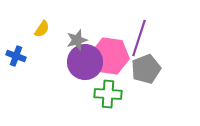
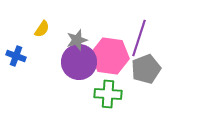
purple circle: moved 6 px left
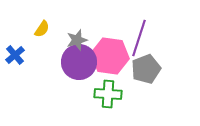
blue cross: moved 1 px left, 1 px up; rotated 30 degrees clockwise
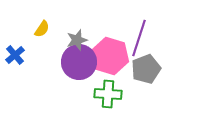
pink hexagon: rotated 9 degrees clockwise
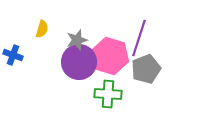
yellow semicircle: rotated 18 degrees counterclockwise
blue cross: moved 2 px left; rotated 30 degrees counterclockwise
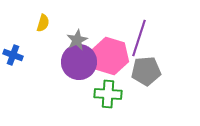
yellow semicircle: moved 1 px right, 6 px up
gray star: rotated 10 degrees counterclockwise
gray pentagon: moved 2 px down; rotated 16 degrees clockwise
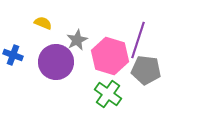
yellow semicircle: rotated 84 degrees counterclockwise
purple line: moved 1 px left, 2 px down
purple circle: moved 23 px left
gray pentagon: moved 1 px up; rotated 12 degrees clockwise
green cross: rotated 32 degrees clockwise
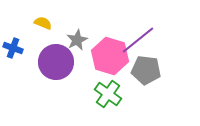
purple line: rotated 33 degrees clockwise
blue cross: moved 7 px up
